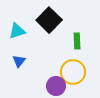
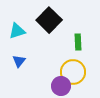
green rectangle: moved 1 px right, 1 px down
purple circle: moved 5 px right
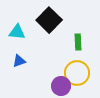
cyan triangle: moved 1 px down; rotated 24 degrees clockwise
blue triangle: rotated 32 degrees clockwise
yellow circle: moved 4 px right, 1 px down
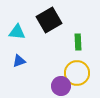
black square: rotated 15 degrees clockwise
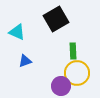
black square: moved 7 px right, 1 px up
cyan triangle: rotated 18 degrees clockwise
green rectangle: moved 5 px left, 9 px down
blue triangle: moved 6 px right
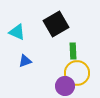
black square: moved 5 px down
purple circle: moved 4 px right
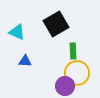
blue triangle: rotated 24 degrees clockwise
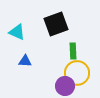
black square: rotated 10 degrees clockwise
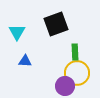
cyan triangle: rotated 36 degrees clockwise
green rectangle: moved 2 px right, 1 px down
